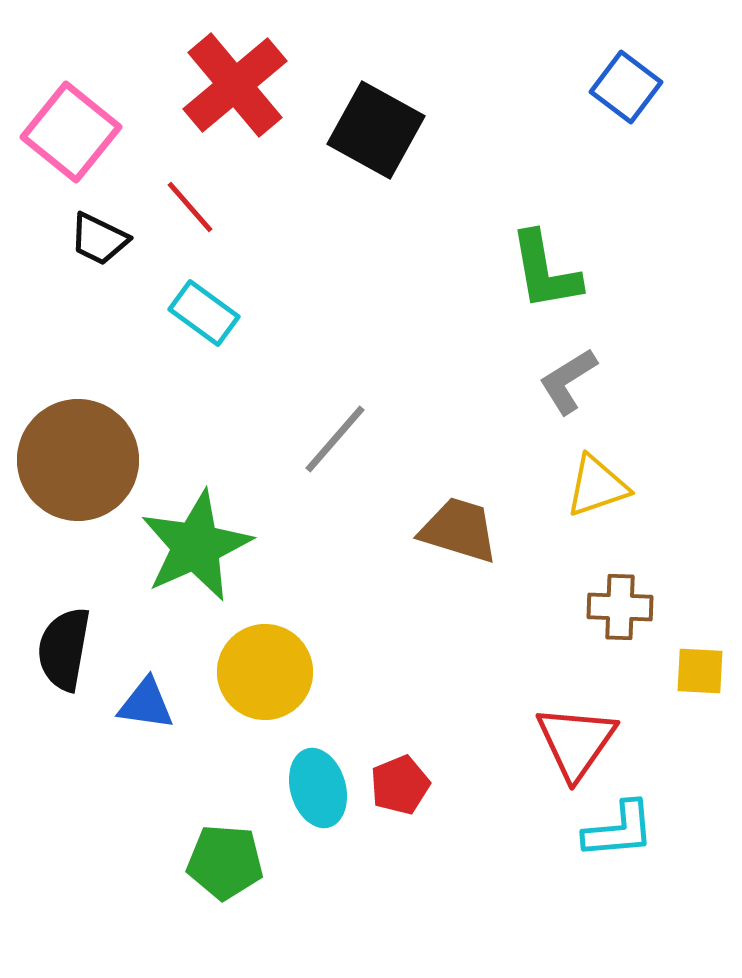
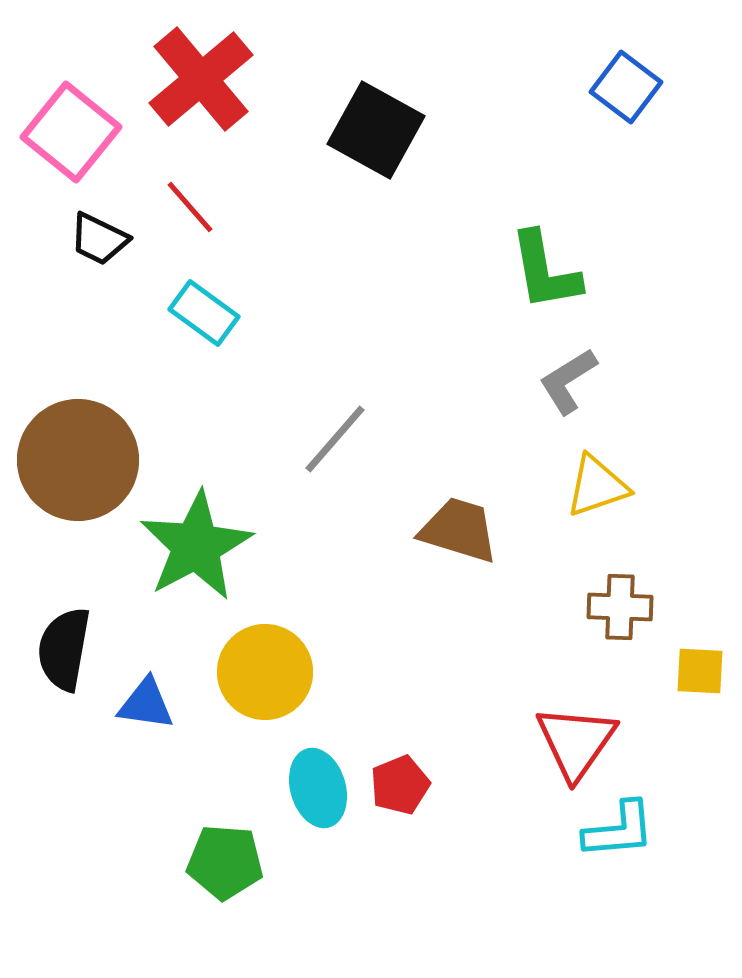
red cross: moved 34 px left, 6 px up
green star: rotated 4 degrees counterclockwise
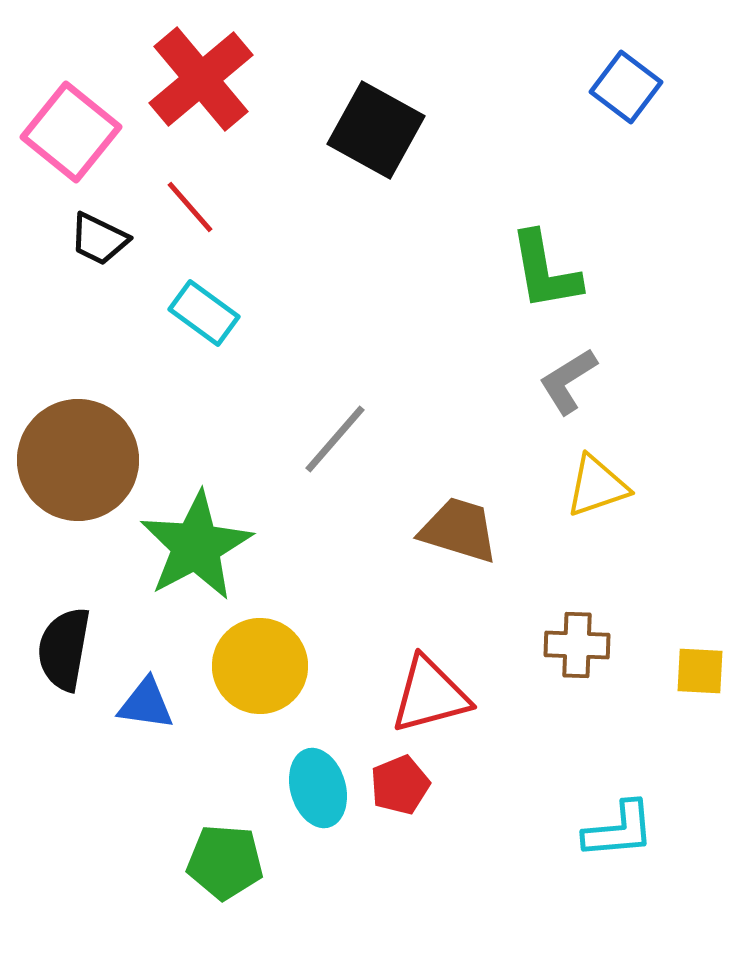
brown cross: moved 43 px left, 38 px down
yellow circle: moved 5 px left, 6 px up
red triangle: moved 146 px left, 47 px up; rotated 40 degrees clockwise
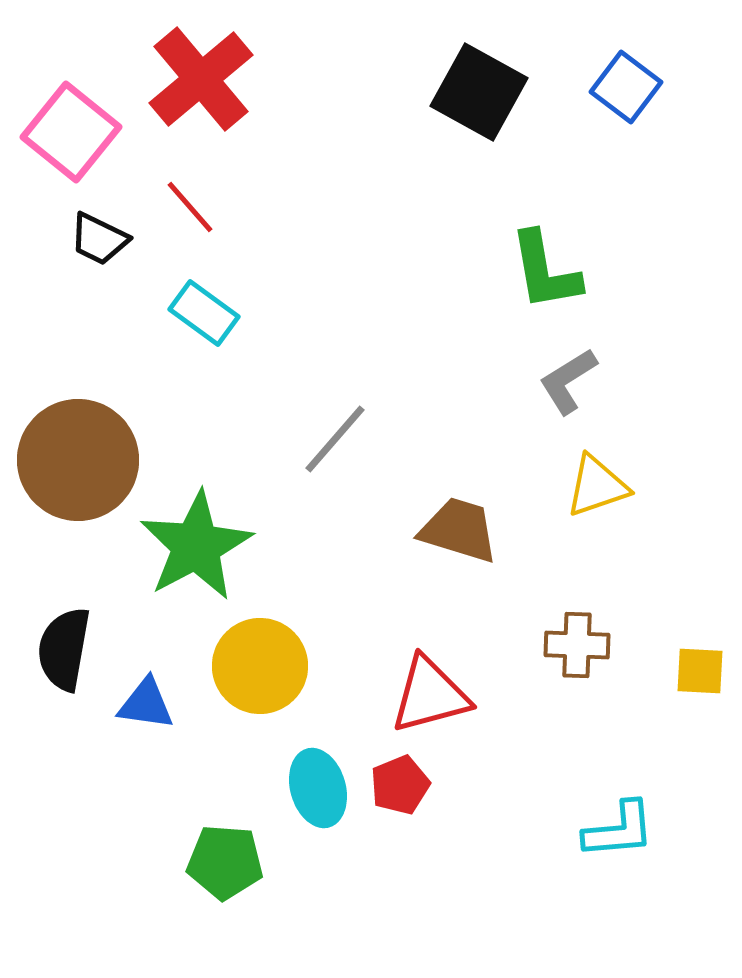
black square: moved 103 px right, 38 px up
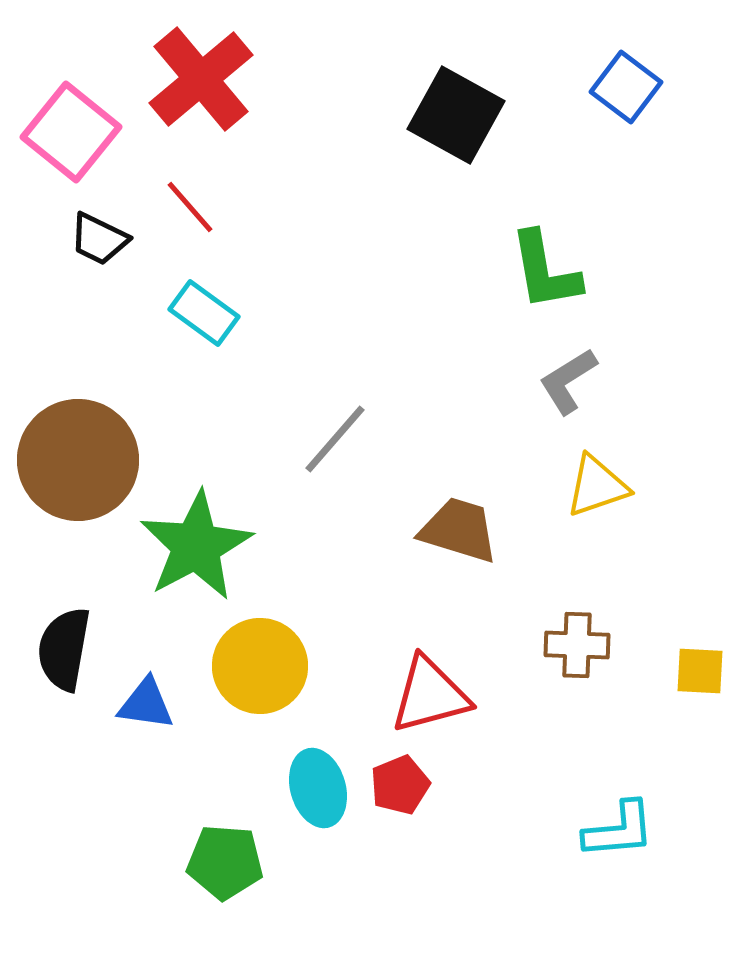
black square: moved 23 px left, 23 px down
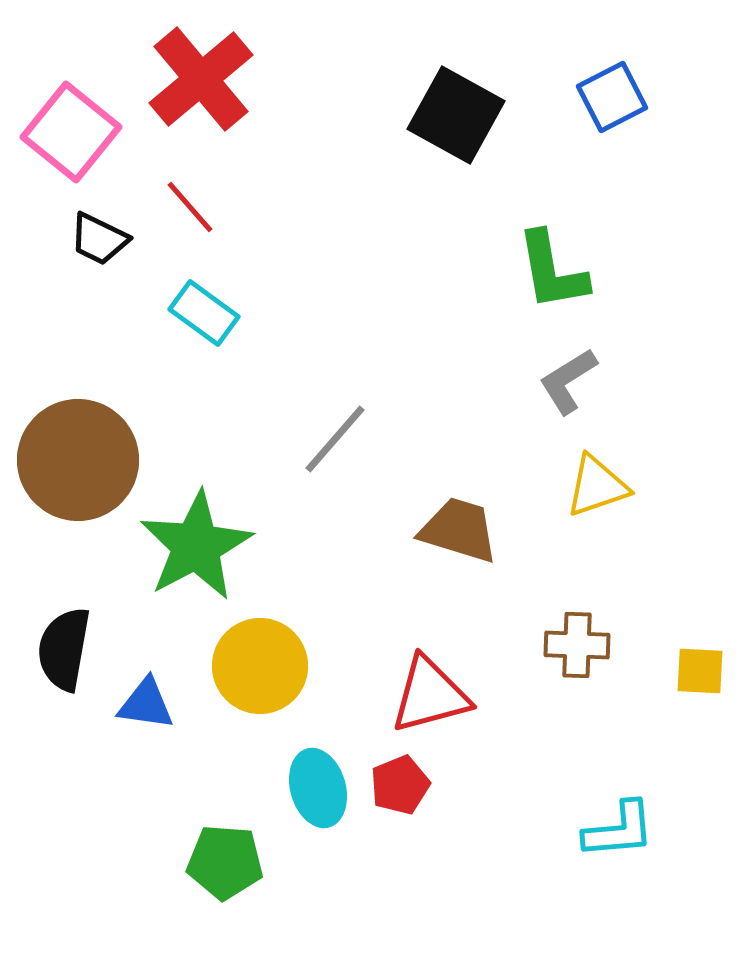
blue square: moved 14 px left, 10 px down; rotated 26 degrees clockwise
green L-shape: moved 7 px right
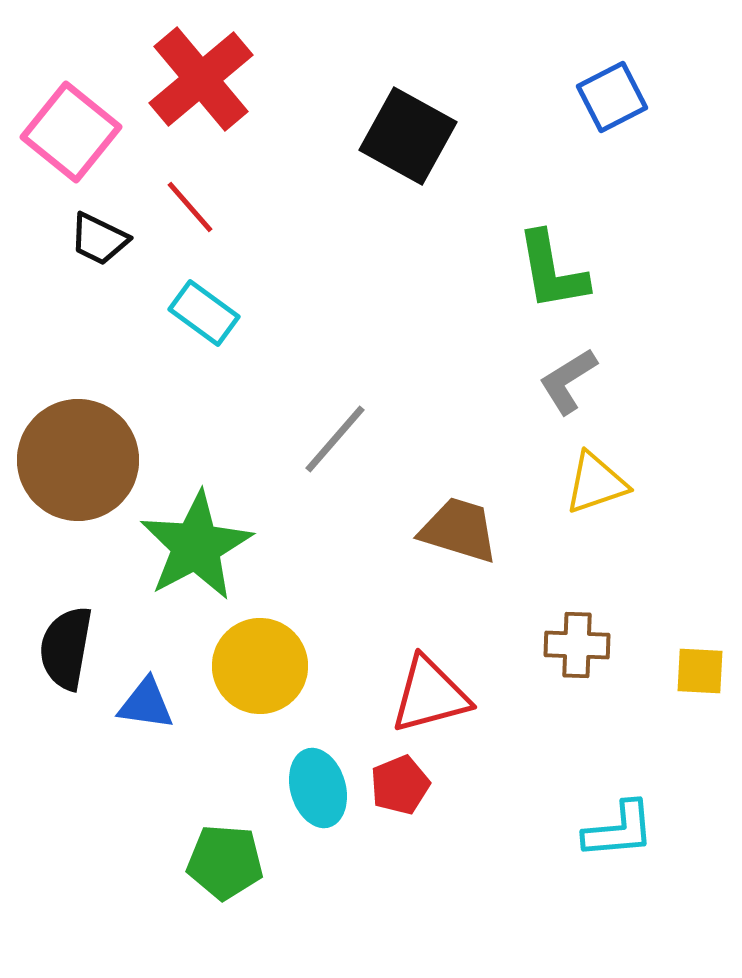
black square: moved 48 px left, 21 px down
yellow triangle: moved 1 px left, 3 px up
black semicircle: moved 2 px right, 1 px up
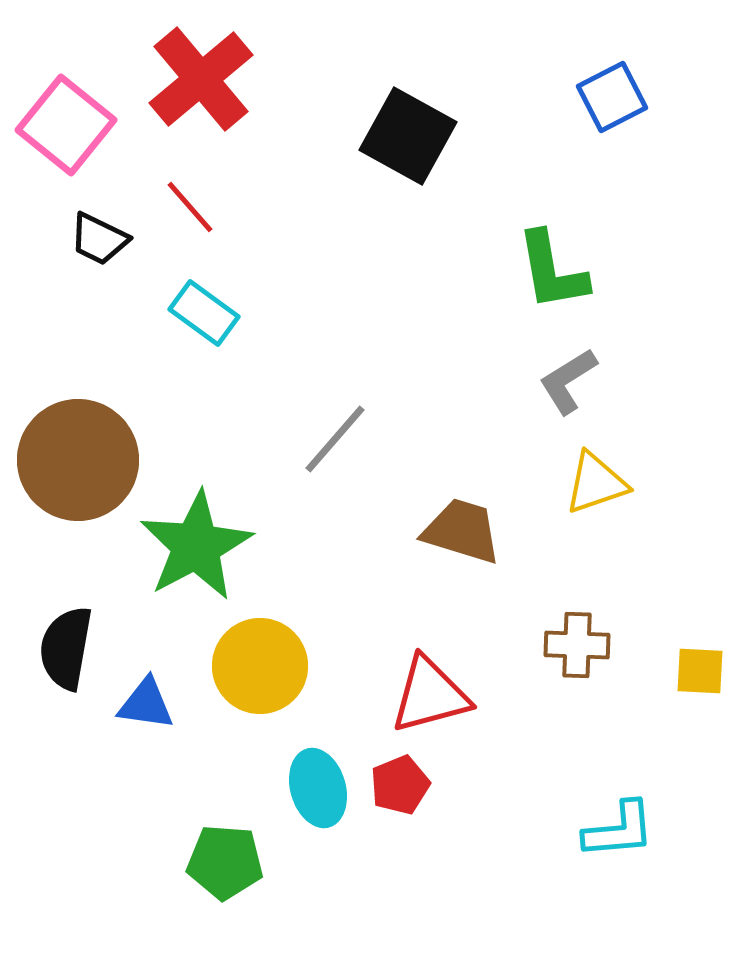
pink square: moved 5 px left, 7 px up
brown trapezoid: moved 3 px right, 1 px down
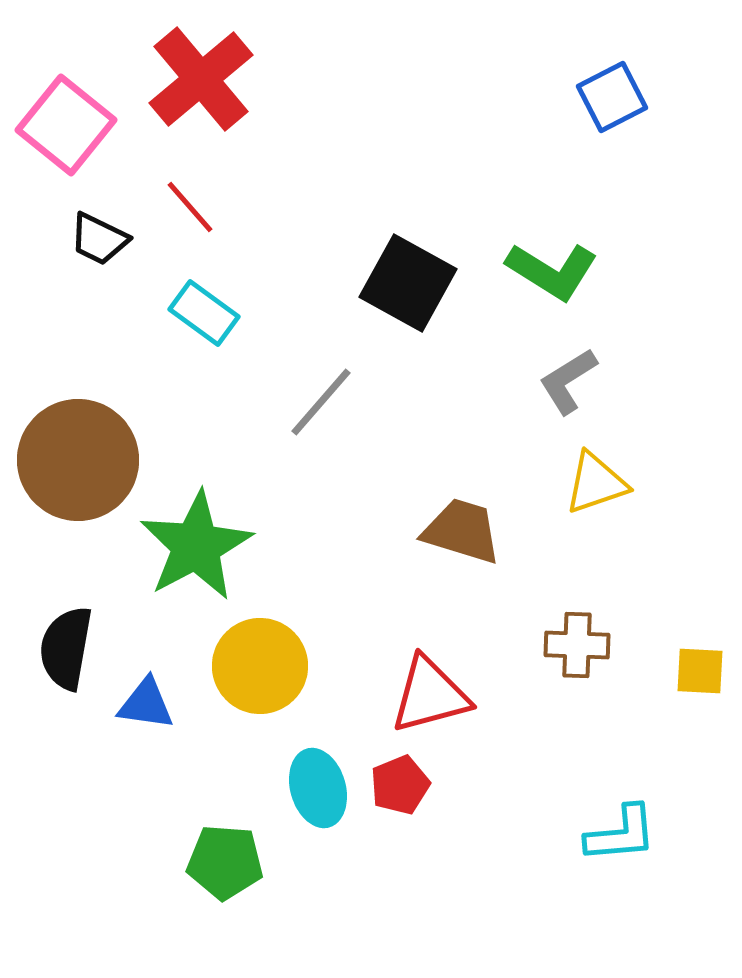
black square: moved 147 px down
green L-shape: rotated 48 degrees counterclockwise
gray line: moved 14 px left, 37 px up
cyan L-shape: moved 2 px right, 4 px down
